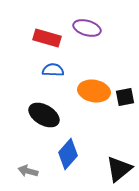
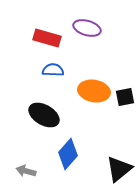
gray arrow: moved 2 px left
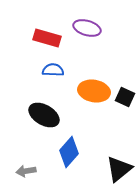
black square: rotated 36 degrees clockwise
blue diamond: moved 1 px right, 2 px up
gray arrow: rotated 24 degrees counterclockwise
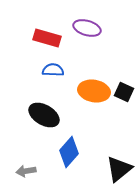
black square: moved 1 px left, 5 px up
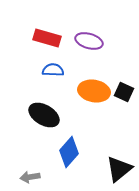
purple ellipse: moved 2 px right, 13 px down
gray arrow: moved 4 px right, 6 px down
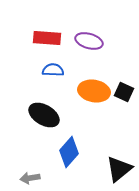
red rectangle: rotated 12 degrees counterclockwise
gray arrow: moved 1 px down
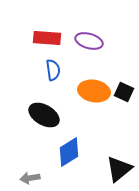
blue semicircle: rotated 80 degrees clockwise
blue diamond: rotated 16 degrees clockwise
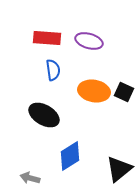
blue diamond: moved 1 px right, 4 px down
gray arrow: rotated 24 degrees clockwise
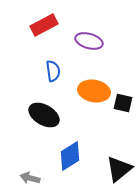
red rectangle: moved 3 px left, 13 px up; rotated 32 degrees counterclockwise
blue semicircle: moved 1 px down
black square: moved 1 px left, 11 px down; rotated 12 degrees counterclockwise
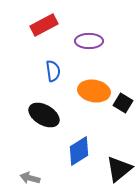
purple ellipse: rotated 16 degrees counterclockwise
black square: rotated 18 degrees clockwise
blue diamond: moved 9 px right, 5 px up
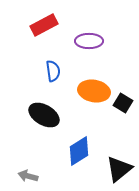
gray arrow: moved 2 px left, 2 px up
